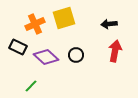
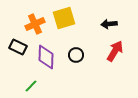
red arrow: rotated 20 degrees clockwise
purple diamond: rotated 50 degrees clockwise
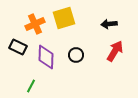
green line: rotated 16 degrees counterclockwise
